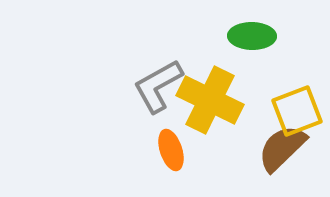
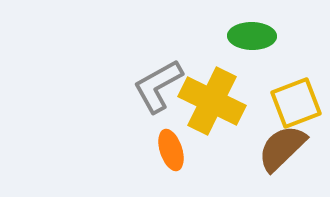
yellow cross: moved 2 px right, 1 px down
yellow square: moved 1 px left, 8 px up
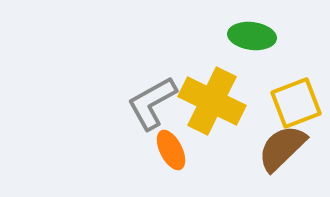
green ellipse: rotated 6 degrees clockwise
gray L-shape: moved 6 px left, 17 px down
orange ellipse: rotated 9 degrees counterclockwise
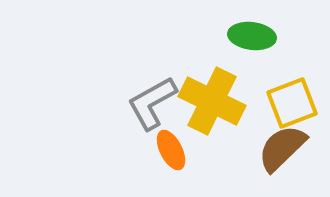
yellow square: moved 4 px left
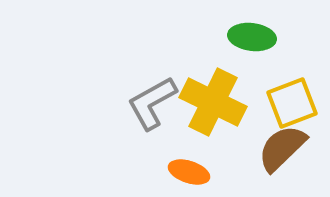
green ellipse: moved 1 px down
yellow cross: moved 1 px right, 1 px down
orange ellipse: moved 18 px right, 22 px down; rotated 45 degrees counterclockwise
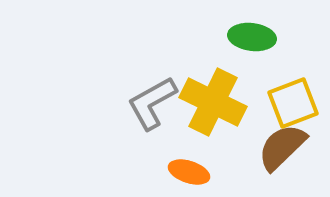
yellow square: moved 1 px right
brown semicircle: moved 1 px up
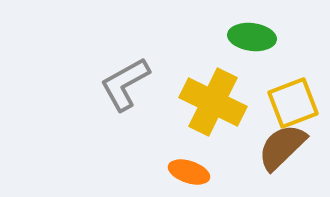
gray L-shape: moved 27 px left, 19 px up
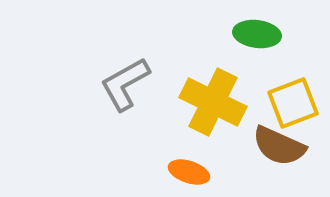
green ellipse: moved 5 px right, 3 px up
brown semicircle: moved 3 px left, 1 px up; rotated 112 degrees counterclockwise
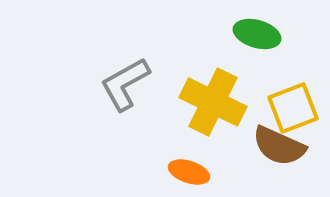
green ellipse: rotated 9 degrees clockwise
yellow square: moved 5 px down
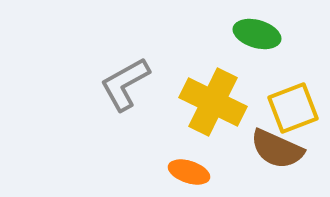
brown semicircle: moved 2 px left, 3 px down
